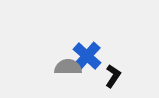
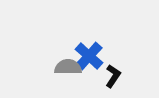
blue cross: moved 2 px right
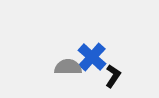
blue cross: moved 3 px right, 1 px down
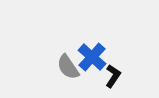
gray semicircle: rotated 124 degrees counterclockwise
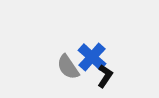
black L-shape: moved 8 px left
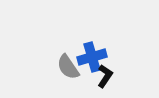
blue cross: rotated 32 degrees clockwise
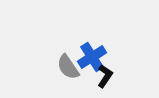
blue cross: rotated 16 degrees counterclockwise
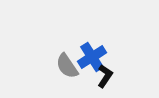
gray semicircle: moved 1 px left, 1 px up
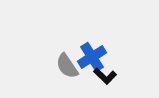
black L-shape: rotated 100 degrees clockwise
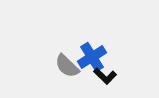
gray semicircle: rotated 12 degrees counterclockwise
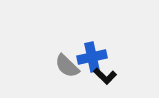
blue cross: rotated 20 degrees clockwise
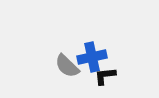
black L-shape: rotated 130 degrees clockwise
